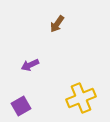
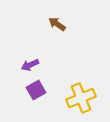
brown arrow: rotated 90 degrees clockwise
purple square: moved 15 px right, 16 px up
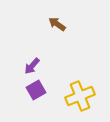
purple arrow: moved 2 px right, 1 px down; rotated 24 degrees counterclockwise
yellow cross: moved 1 px left, 2 px up
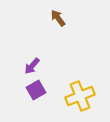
brown arrow: moved 1 px right, 6 px up; rotated 18 degrees clockwise
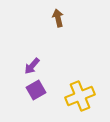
brown arrow: rotated 24 degrees clockwise
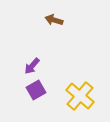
brown arrow: moved 4 px left, 2 px down; rotated 60 degrees counterclockwise
yellow cross: rotated 28 degrees counterclockwise
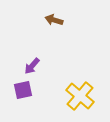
purple square: moved 13 px left; rotated 18 degrees clockwise
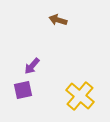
brown arrow: moved 4 px right
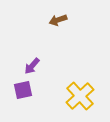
brown arrow: rotated 36 degrees counterclockwise
yellow cross: rotated 8 degrees clockwise
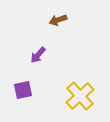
purple arrow: moved 6 px right, 11 px up
